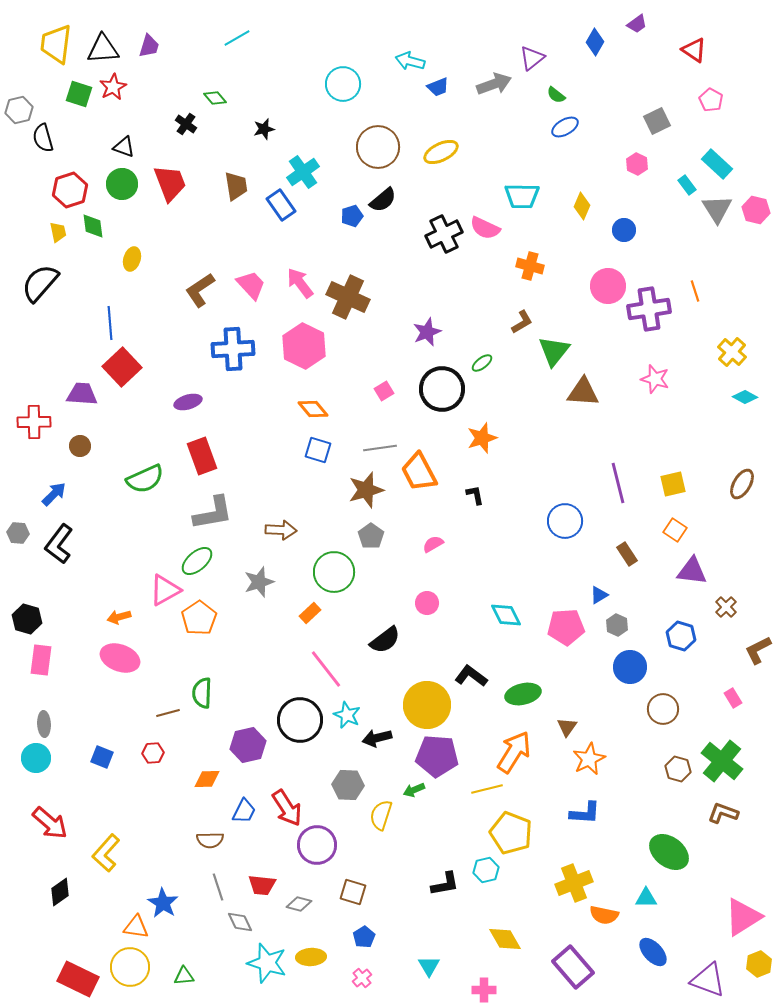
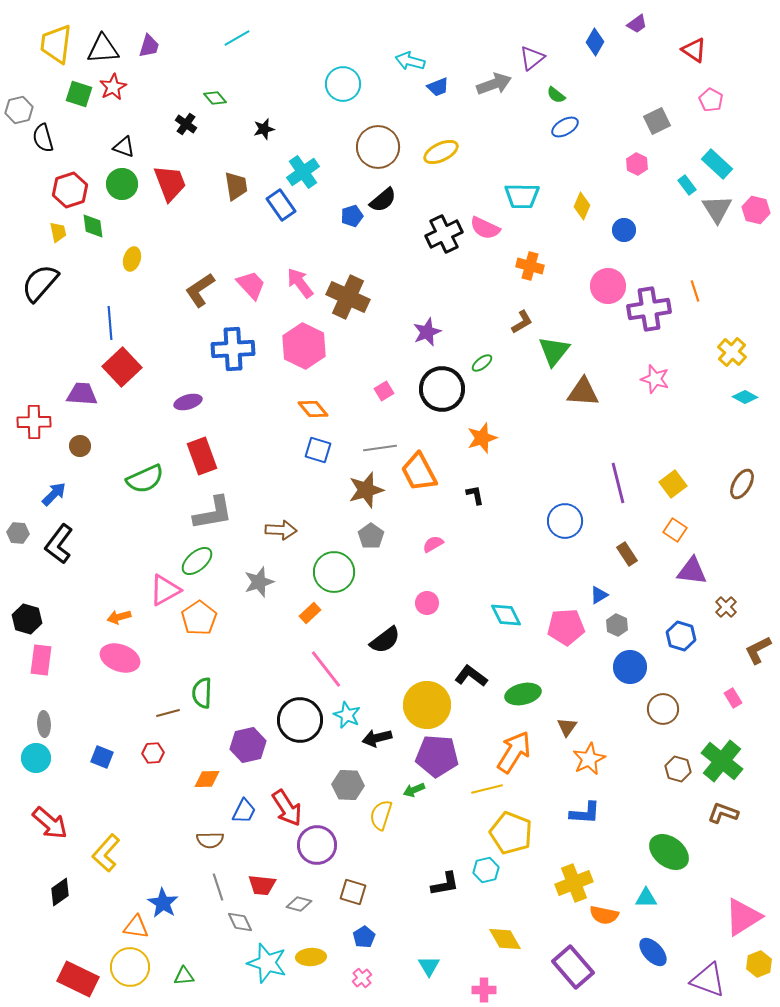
yellow square at (673, 484): rotated 24 degrees counterclockwise
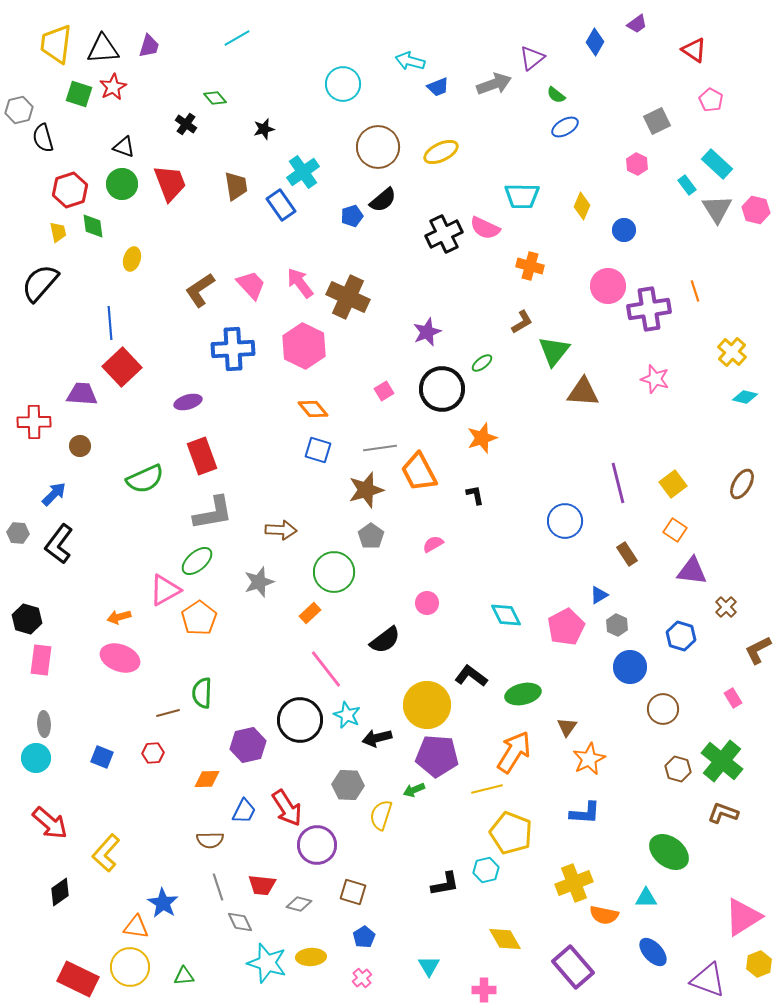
cyan diamond at (745, 397): rotated 15 degrees counterclockwise
pink pentagon at (566, 627): rotated 24 degrees counterclockwise
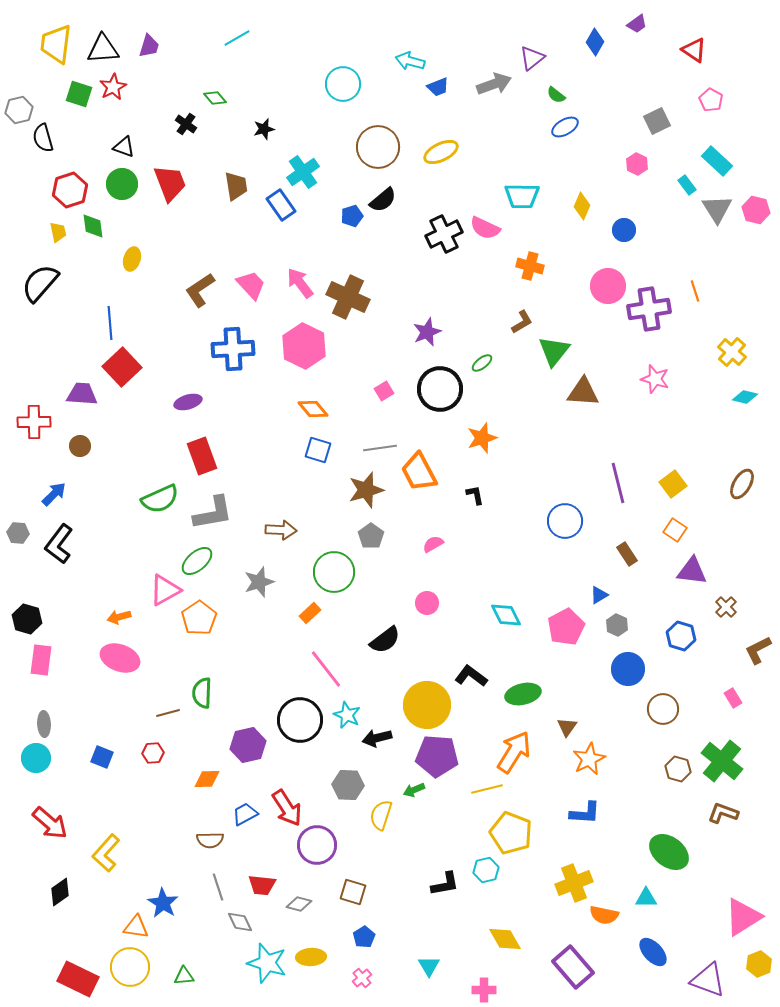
cyan rectangle at (717, 164): moved 3 px up
black circle at (442, 389): moved 2 px left
green semicircle at (145, 479): moved 15 px right, 20 px down
blue circle at (630, 667): moved 2 px left, 2 px down
blue trapezoid at (244, 811): moved 1 px right, 3 px down; rotated 144 degrees counterclockwise
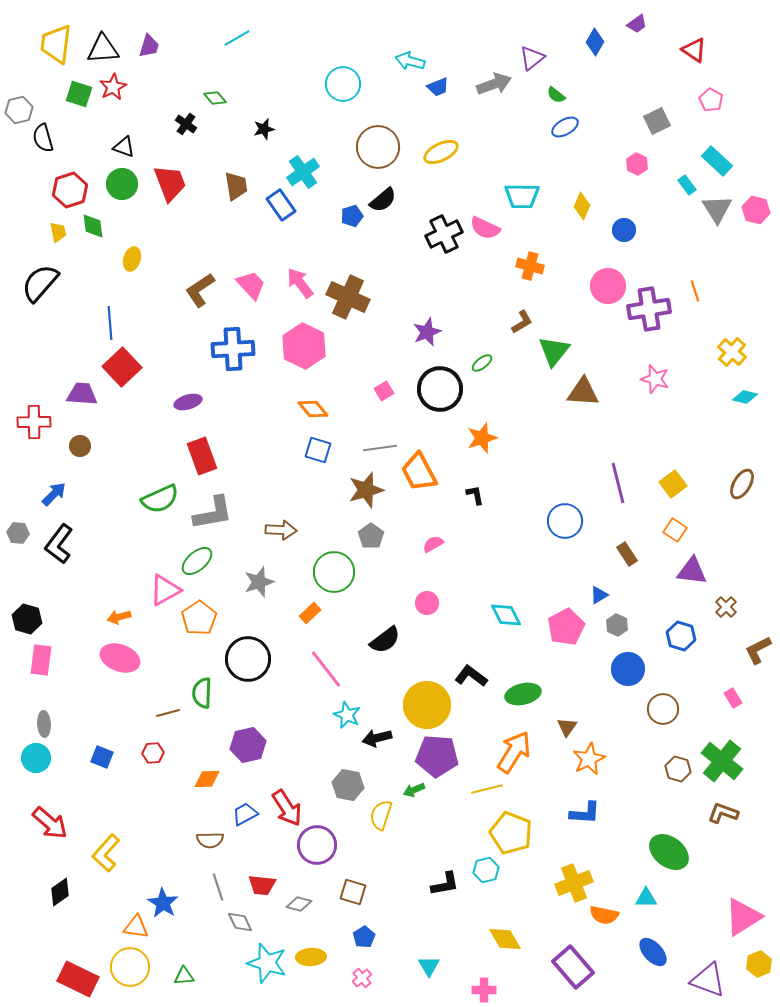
black circle at (300, 720): moved 52 px left, 61 px up
gray hexagon at (348, 785): rotated 8 degrees clockwise
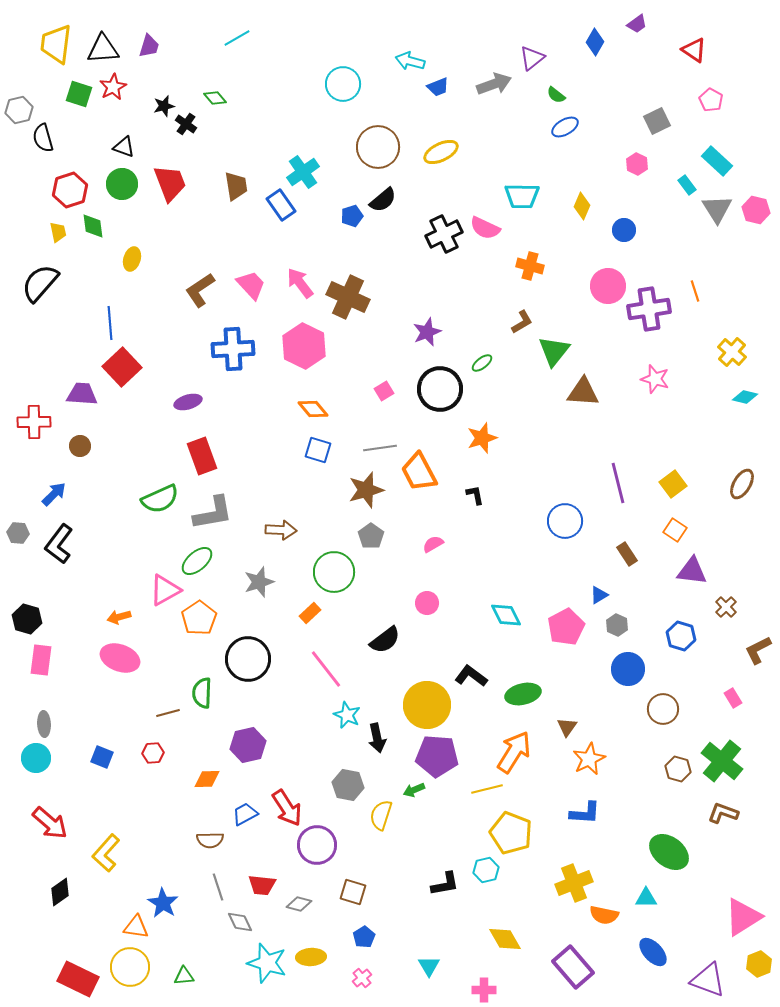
black star at (264, 129): moved 100 px left, 23 px up
black arrow at (377, 738): rotated 88 degrees counterclockwise
